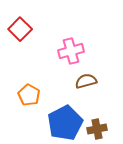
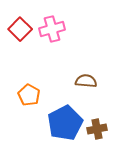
pink cross: moved 19 px left, 22 px up
brown semicircle: rotated 20 degrees clockwise
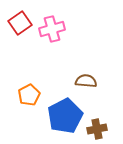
red square: moved 6 px up; rotated 10 degrees clockwise
orange pentagon: rotated 15 degrees clockwise
blue pentagon: moved 7 px up
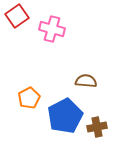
red square: moved 3 px left, 7 px up
pink cross: rotated 30 degrees clockwise
orange pentagon: moved 3 px down
brown cross: moved 2 px up
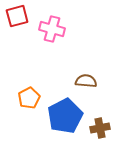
red square: rotated 20 degrees clockwise
brown cross: moved 3 px right, 1 px down
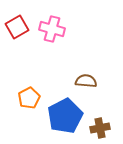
red square: moved 11 px down; rotated 15 degrees counterclockwise
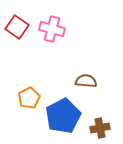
red square: rotated 25 degrees counterclockwise
blue pentagon: moved 2 px left
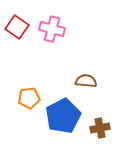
orange pentagon: rotated 20 degrees clockwise
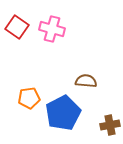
blue pentagon: moved 3 px up
brown cross: moved 10 px right, 3 px up
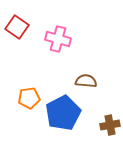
pink cross: moved 6 px right, 10 px down
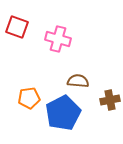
red square: rotated 15 degrees counterclockwise
brown semicircle: moved 8 px left
brown cross: moved 25 px up
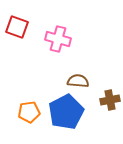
orange pentagon: moved 14 px down
blue pentagon: moved 3 px right, 1 px up
